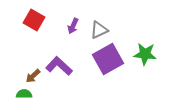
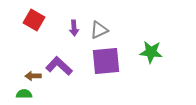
purple arrow: moved 1 px right, 2 px down; rotated 28 degrees counterclockwise
green star: moved 6 px right, 2 px up
purple square: moved 2 px left, 2 px down; rotated 24 degrees clockwise
brown arrow: rotated 42 degrees clockwise
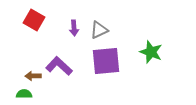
green star: rotated 15 degrees clockwise
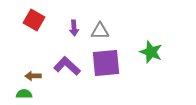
gray triangle: moved 1 px right, 1 px down; rotated 24 degrees clockwise
purple square: moved 2 px down
purple L-shape: moved 8 px right
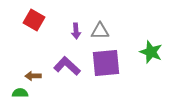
purple arrow: moved 2 px right, 3 px down
green semicircle: moved 4 px left, 1 px up
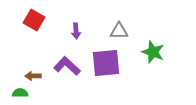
gray triangle: moved 19 px right
green star: moved 2 px right
